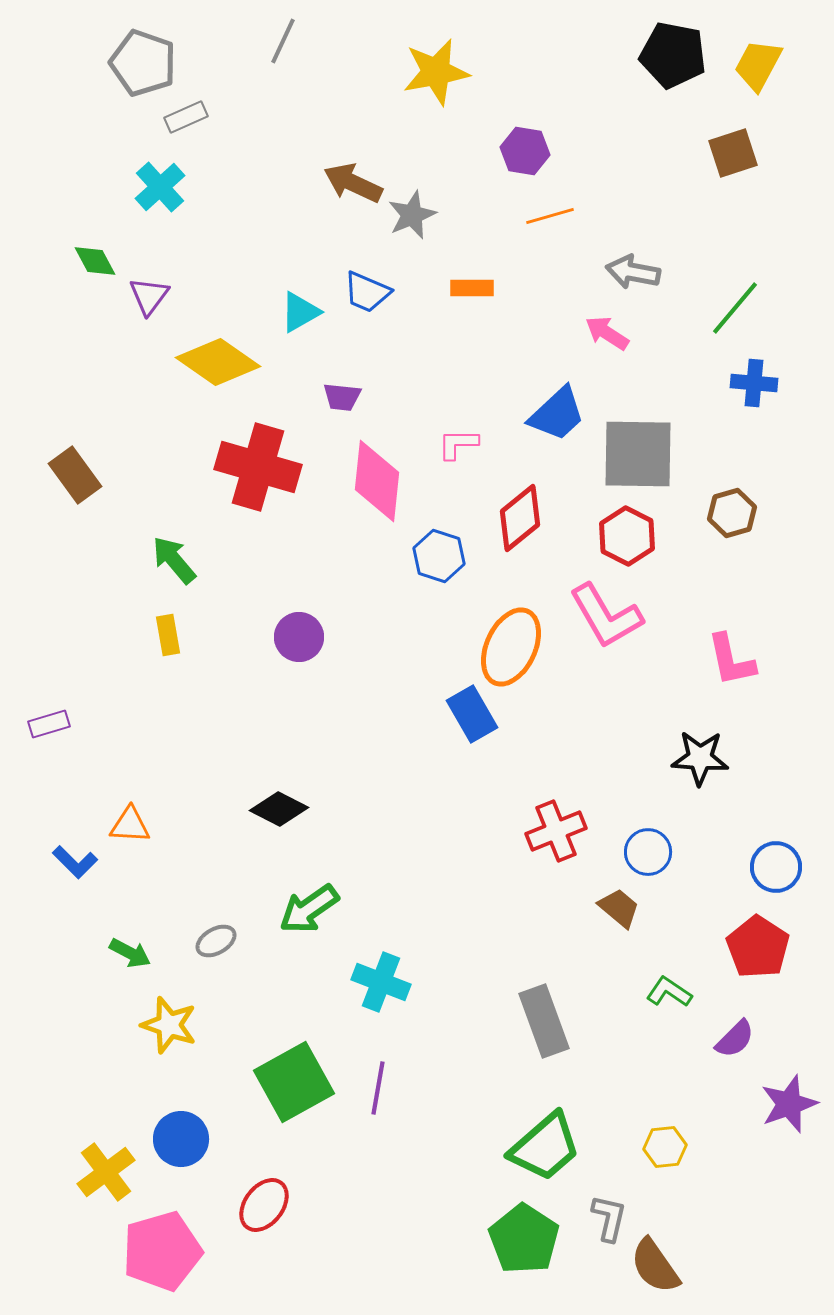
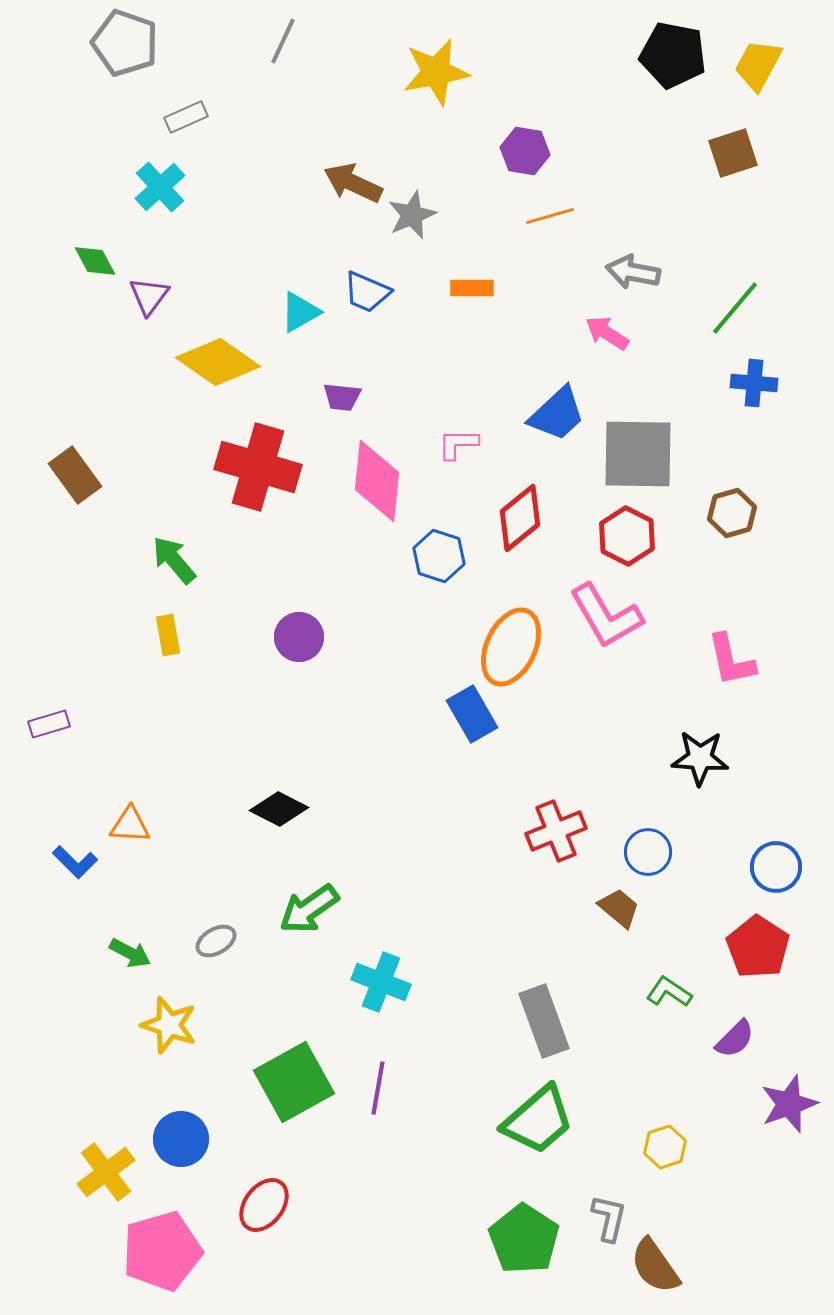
gray pentagon at (143, 63): moved 18 px left, 20 px up
green trapezoid at (545, 1147): moved 7 px left, 27 px up
yellow hexagon at (665, 1147): rotated 12 degrees counterclockwise
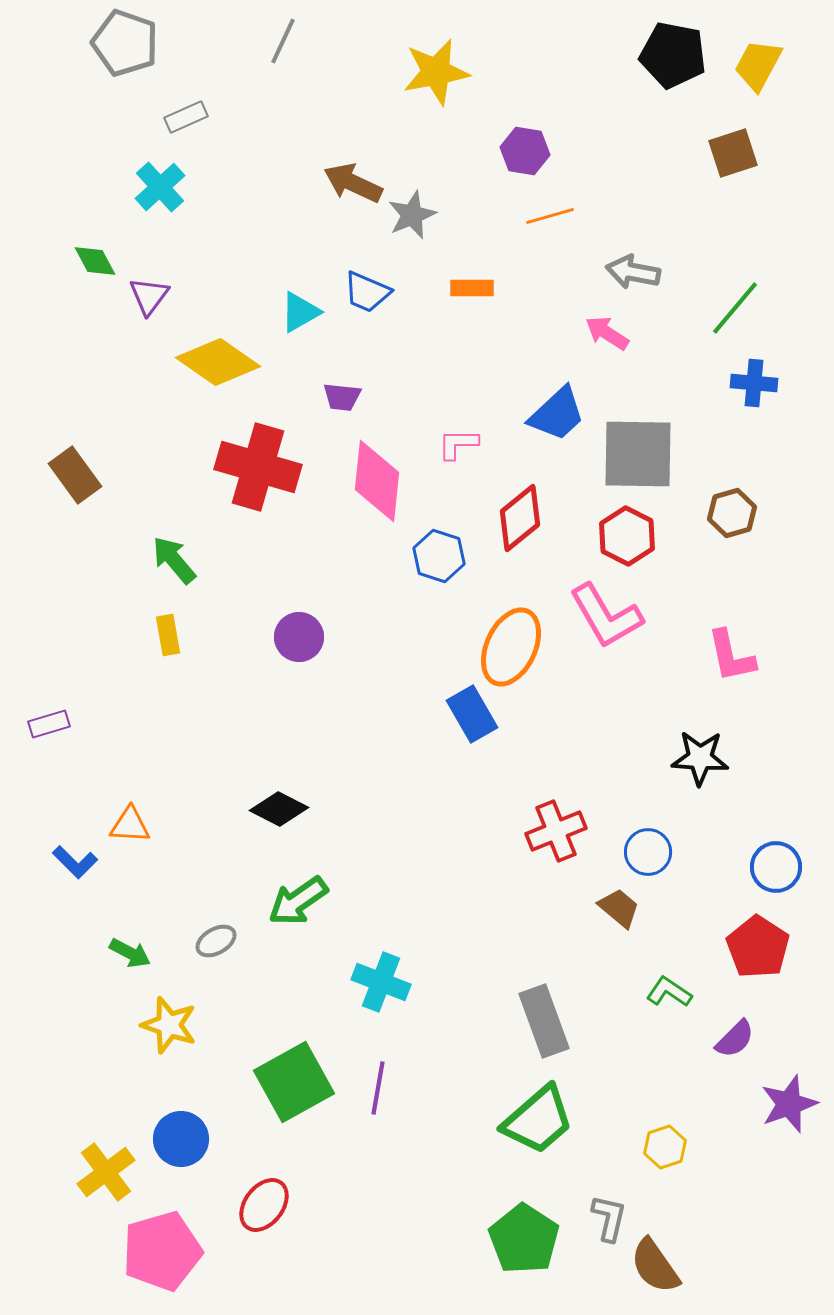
pink L-shape at (731, 660): moved 4 px up
green arrow at (309, 909): moved 11 px left, 8 px up
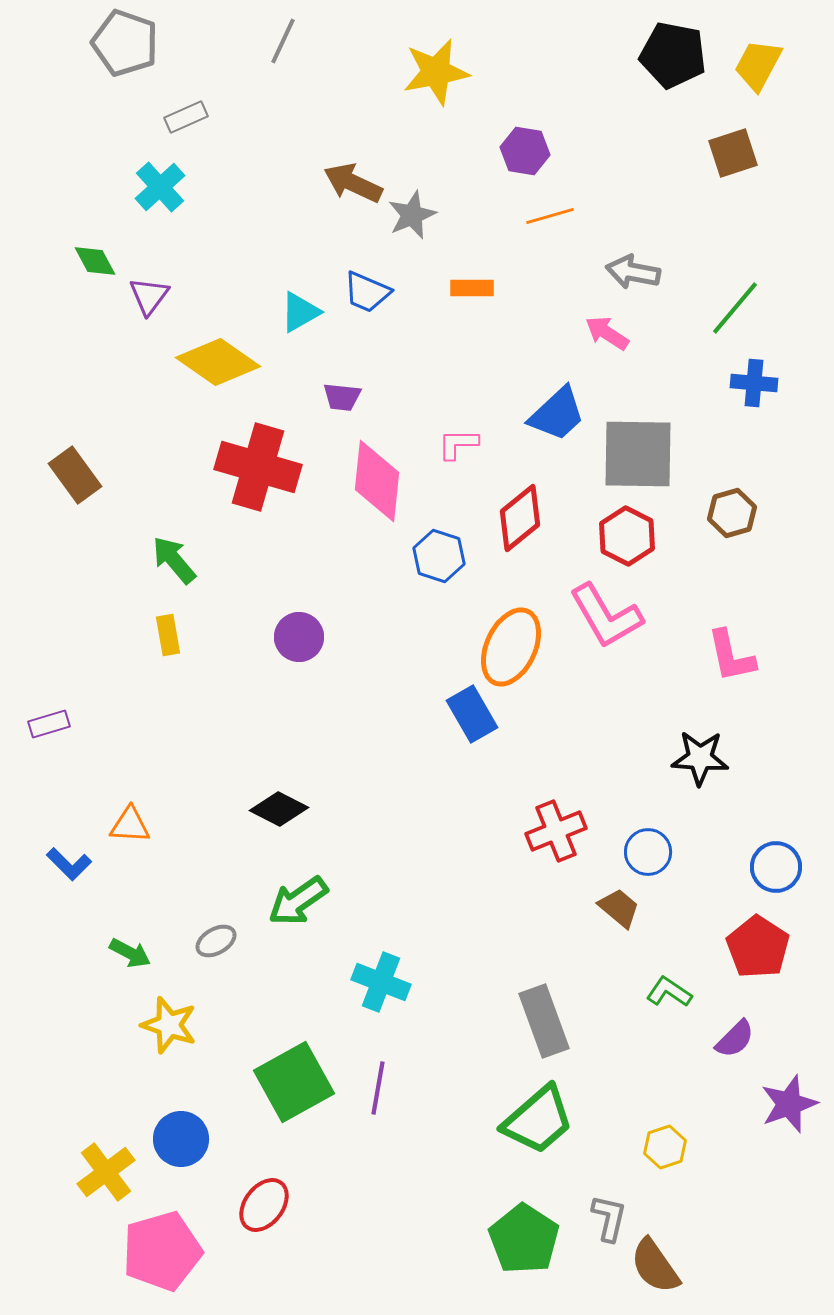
blue L-shape at (75, 862): moved 6 px left, 2 px down
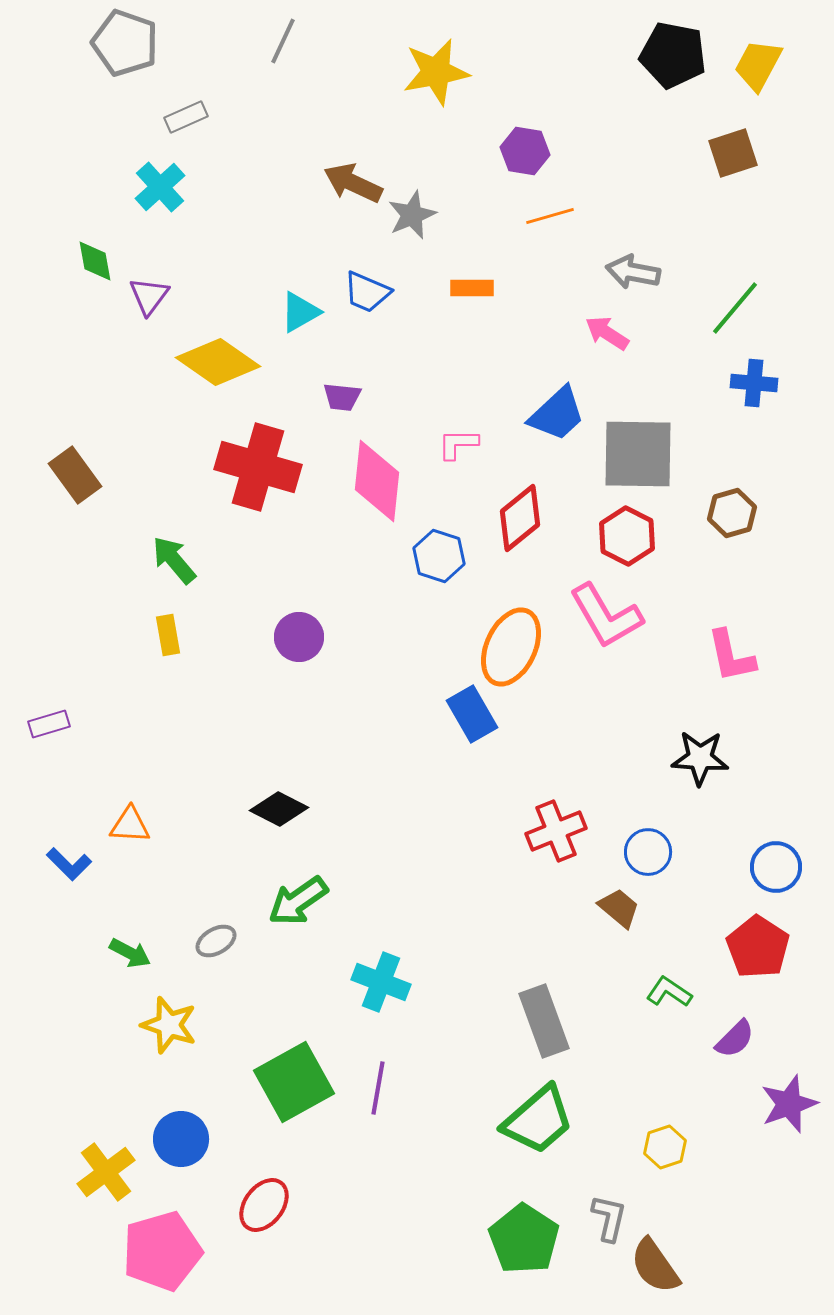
green diamond at (95, 261): rotated 18 degrees clockwise
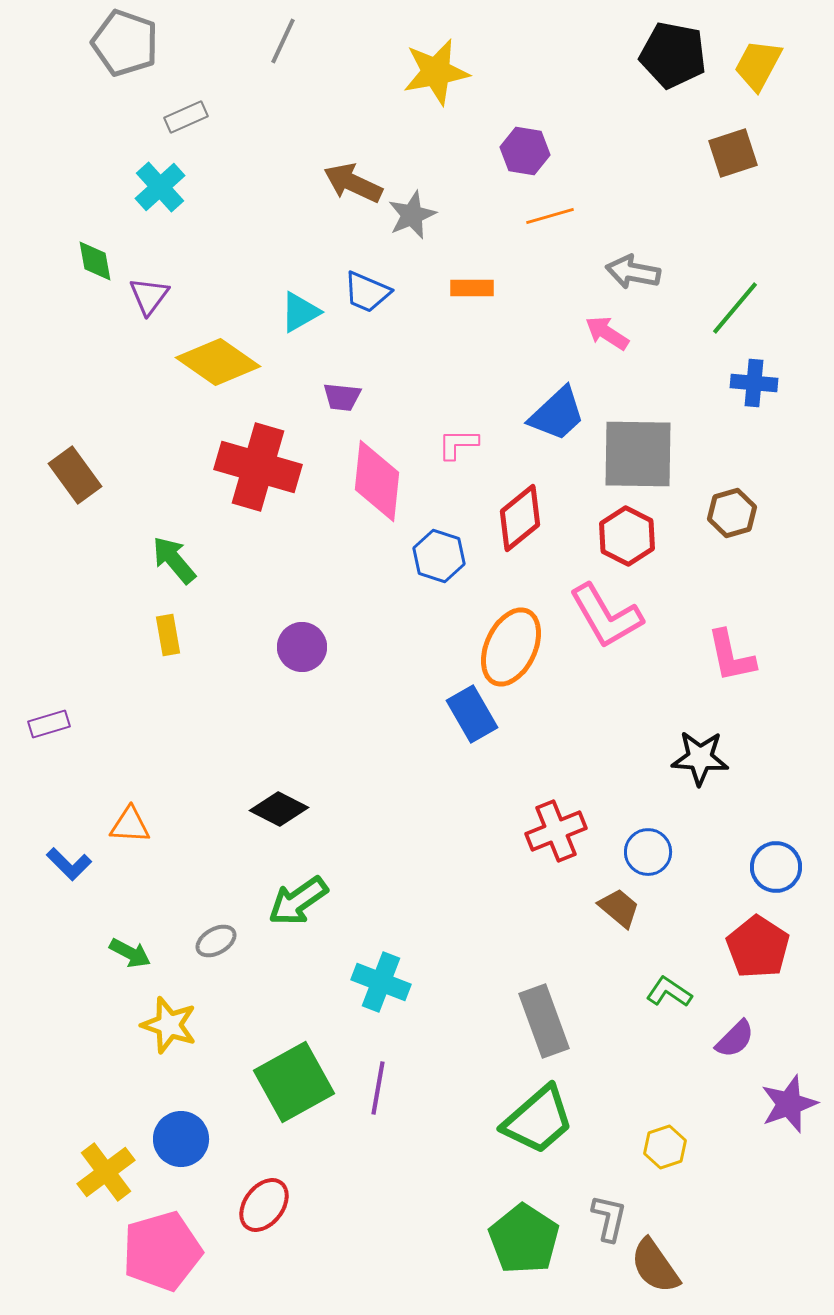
purple circle at (299, 637): moved 3 px right, 10 px down
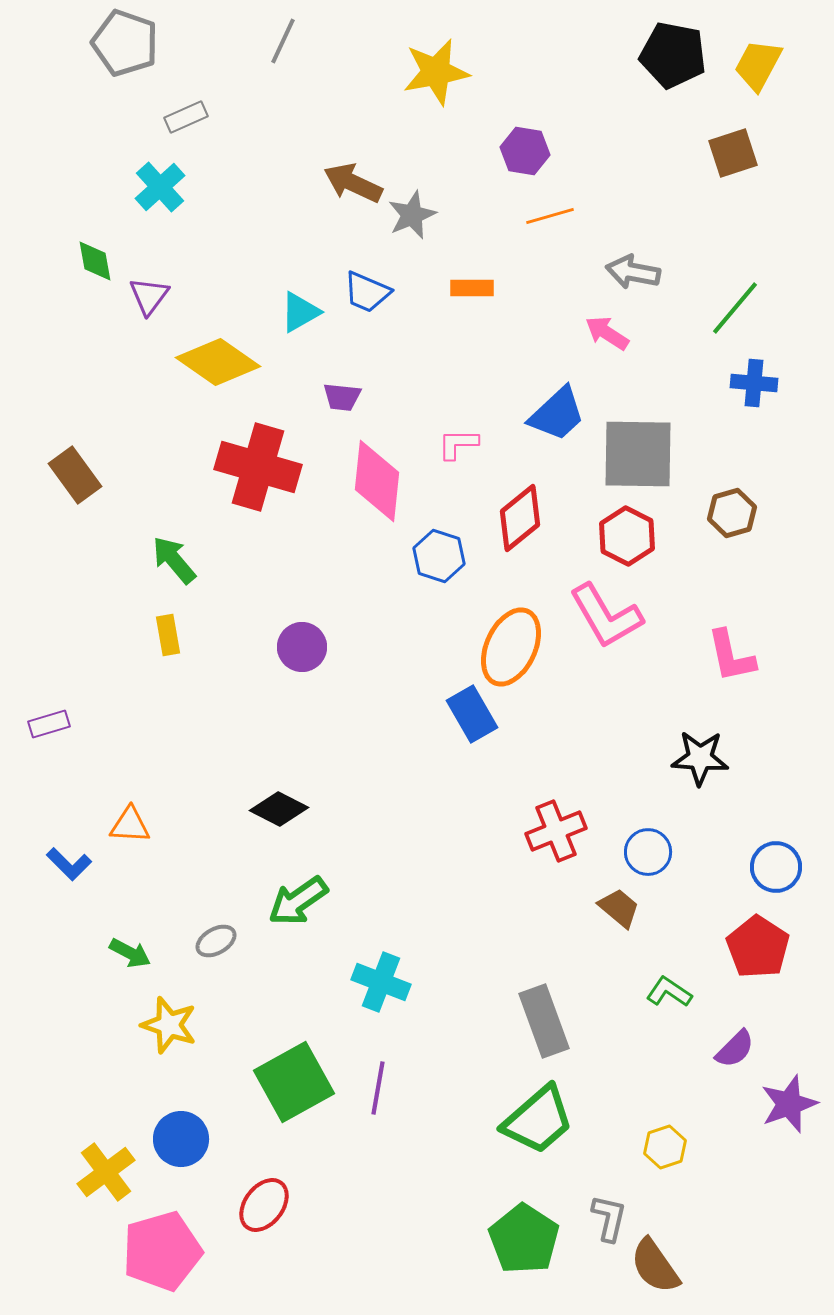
purple semicircle at (735, 1039): moved 10 px down
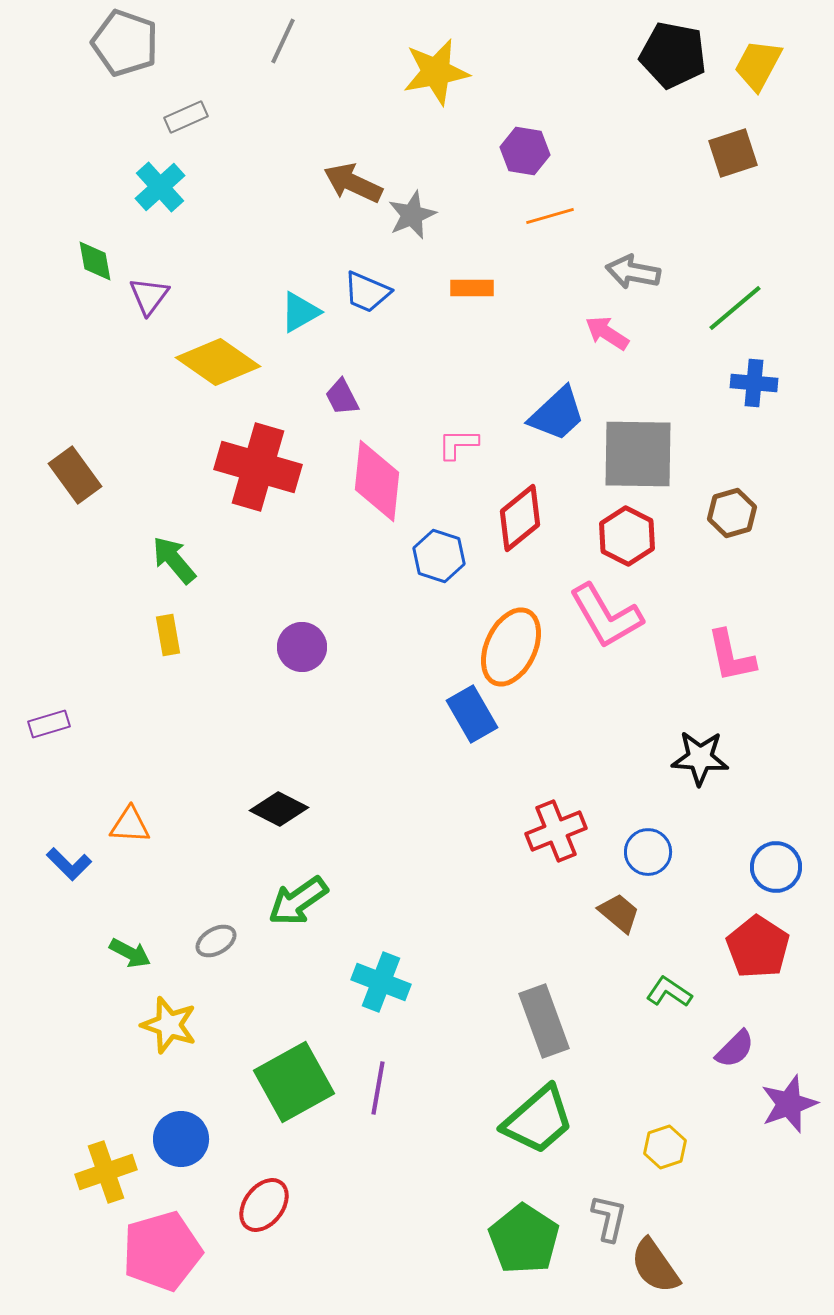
green line at (735, 308): rotated 10 degrees clockwise
purple trapezoid at (342, 397): rotated 57 degrees clockwise
brown trapezoid at (619, 908): moved 5 px down
yellow cross at (106, 1172): rotated 18 degrees clockwise
